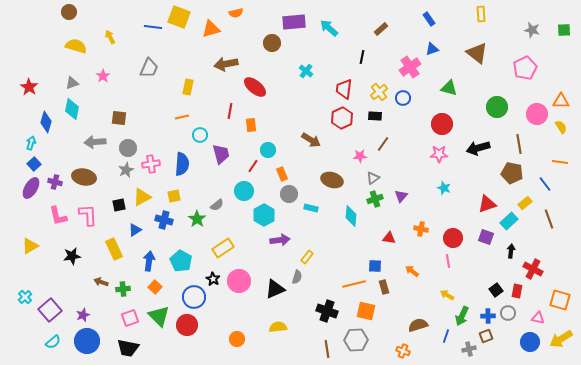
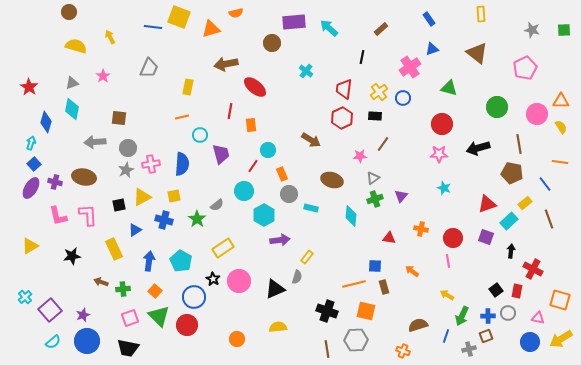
orange square at (155, 287): moved 4 px down
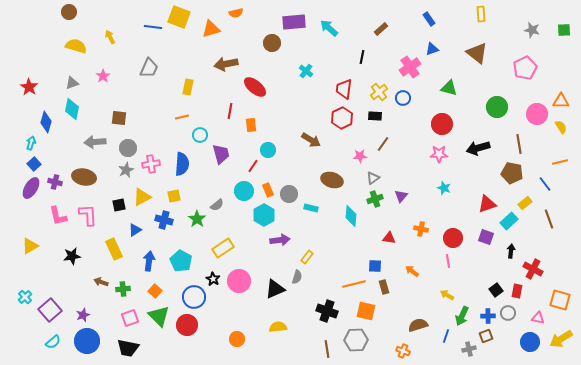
orange line at (560, 162): rotated 21 degrees counterclockwise
orange rectangle at (282, 174): moved 14 px left, 16 px down
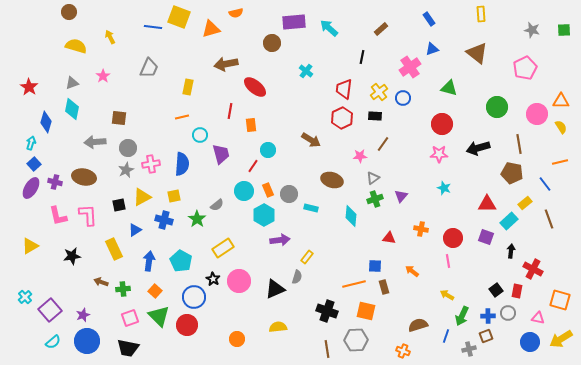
red triangle at (487, 204): rotated 18 degrees clockwise
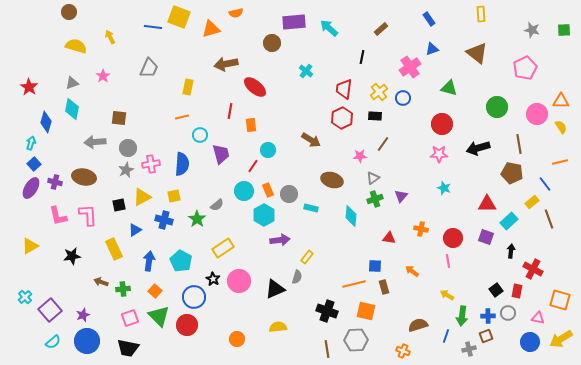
yellow rectangle at (525, 203): moved 7 px right, 1 px up
green arrow at (462, 316): rotated 18 degrees counterclockwise
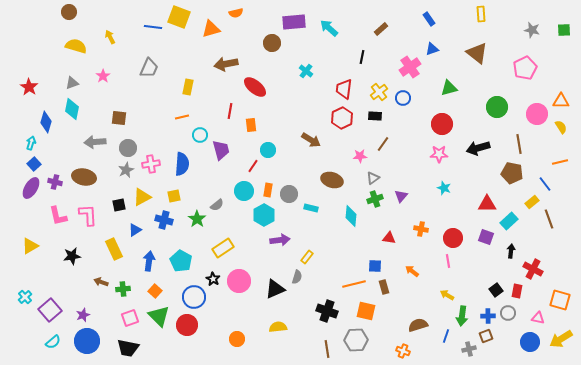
green triangle at (449, 88): rotated 30 degrees counterclockwise
purple trapezoid at (221, 154): moved 4 px up
orange rectangle at (268, 190): rotated 32 degrees clockwise
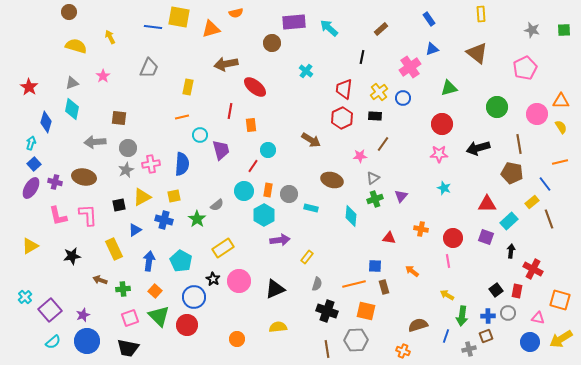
yellow square at (179, 17): rotated 10 degrees counterclockwise
gray semicircle at (297, 277): moved 20 px right, 7 px down
brown arrow at (101, 282): moved 1 px left, 2 px up
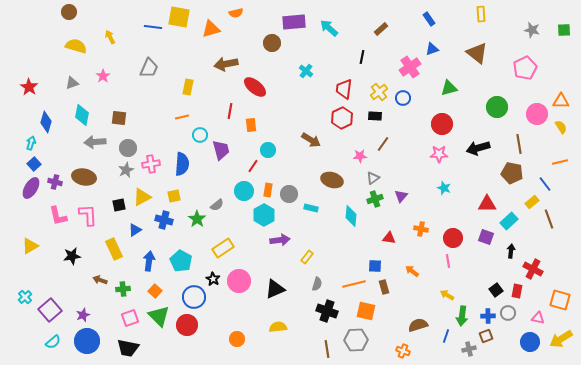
cyan diamond at (72, 109): moved 10 px right, 6 px down
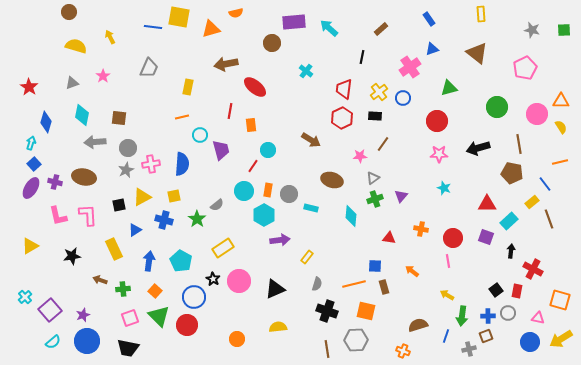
red circle at (442, 124): moved 5 px left, 3 px up
